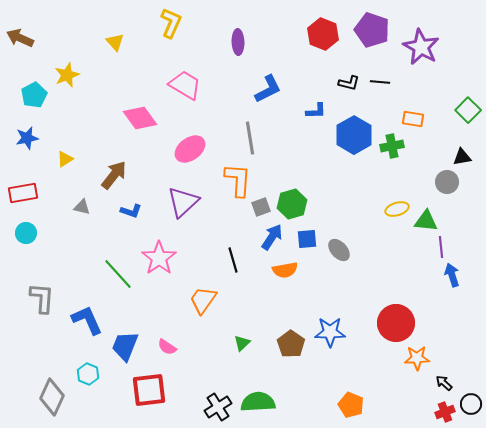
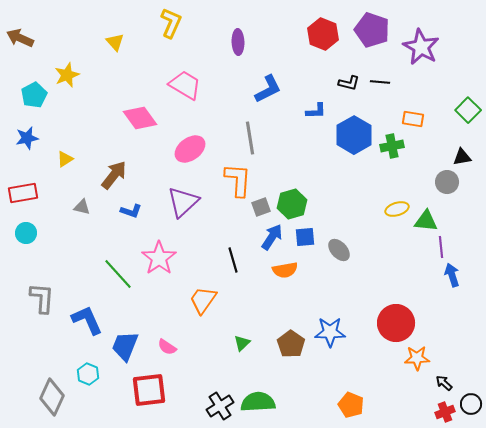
blue square at (307, 239): moved 2 px left, 2 px up
black cross at (218, 407): moved 2 px right, 1 px up
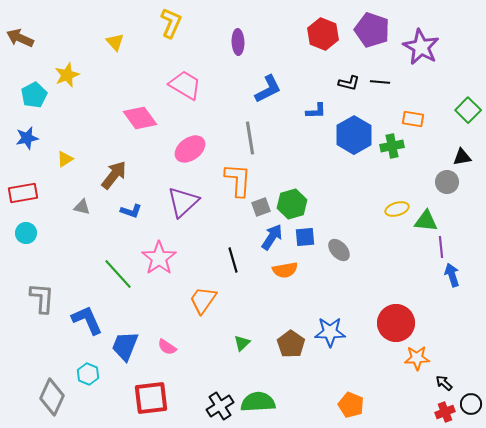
red square at (149, 390): moved 2 px right, 8 px down
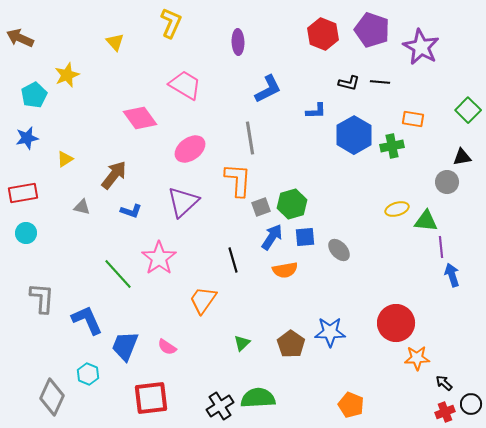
green semicircle at (258, 402): moved 4 px up
